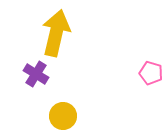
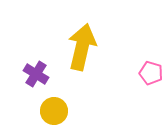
yellow arrow: moved 26 px right, 14 px down
yellow circle: moved 9 px left, 5 px up
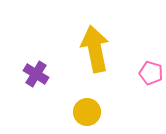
yellow arrow: moved 13 px right, 2 px down; rotated 24 degrees counterclockwise
yellow circle: moved 33 px right, 1 px down
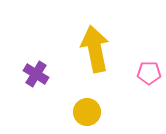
pink pentagon: moved 2 px left; rotated 15 degrees counterclockwise
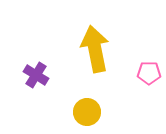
purple cross: moved 1 px down
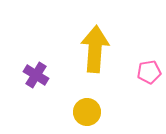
yellow arrow: rotated 15 degrees clockwise
pink pentagon: moved 1 px up; rotated 10 degrees counterclockwise
